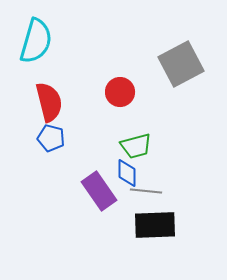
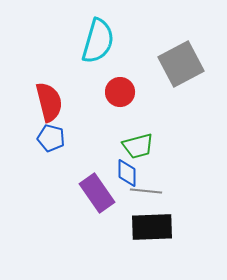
cyan semicircle: moved 62 px right
green trapezoid: moved 2 px right
purple rectangle: moved 2 px left, 2 px down
black rectangle: moved 3 px left, 2 px down
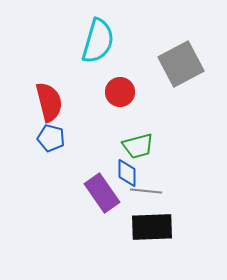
purple rectangle: moved 5 px right
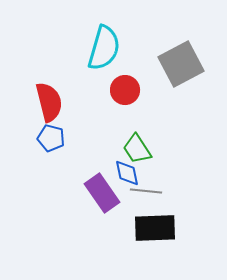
cyan semicircle: moved 6 px right, 7 px down
red circle: moved 5 px right, 2 px up
green trapezoid: moved 1 px left, 3 px down; rotated 72 degrees clockwise
blue diamond: rotated 12 degrees counterclockwise
black rectangle: moved 3 px right, 1 px down
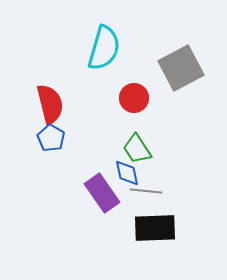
gray square: moved 4 px down
red circle: moved 9 px right, 8 px down
red semicircle: moved 1 px right, 2 px down
blue pentagon: rotated 16 degrees clockwise
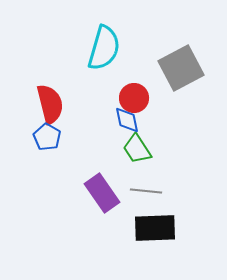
blue pentagon: moved 4 px left, 1 px up
blue diamond: moved 53 px up
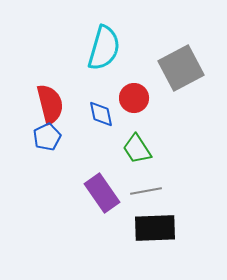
blue diamond: moved 26 px left, 6 px up
blue pentagon: rotated 16 degrees clockwise
gray line: rotated 16 degrees counterclockwise
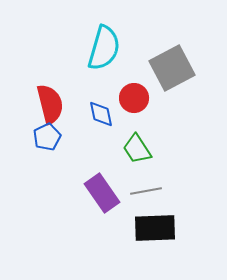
gray square: moved 9 px left
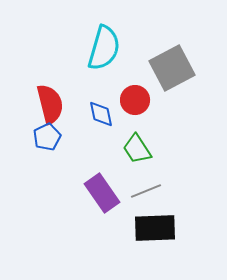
red circle: moved 1 px right, 2 px down
gray line: rotated 12 degrees counterclockwise
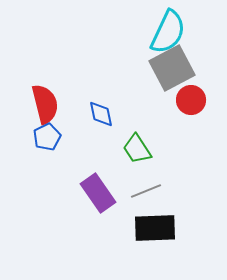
cyan semicircle: moved 64 px right, 16 px up; rotated 9 degrees clockwise
red circle: moved 56 px right
red semicircle: moved 5 px left
purple rectangle: moved 4 px left
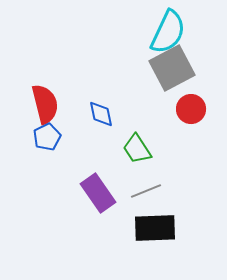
red circle: moved 9 px down
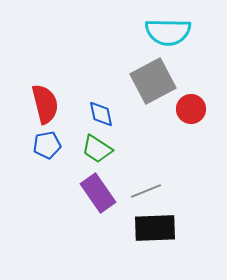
cyan semicircle: rotated 66 degrees clockwise
gray square: moved 19 px left, 13 px down
blue pentagon: moved 8 px down; rotated 16 degrees clockwise
green trapezoid: moved 40 px left; rotated 24 degrees counterclockwise
